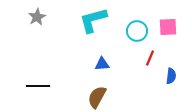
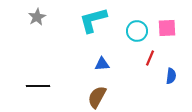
pink square: moved 1 px left, 1 px down
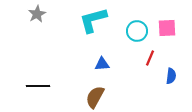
gray star: moved 3 px up
brown semicircle: moved 2 px left
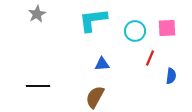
cyan L-shape: rotated 8 degrees clockwise
cyan circle: moved 2 px left
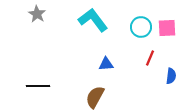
gray star: rotated 12 degrees counterclockwise
cyan L-shape: rotated 60 degrees clockwise
cyan circle: moved 6 px right, 4 px up
blue triangle: moved 4 px right
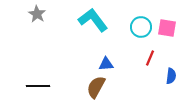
pink square: rotated 12 degrees clockwise
brown semicircle: moved 1 px right, 10 px up
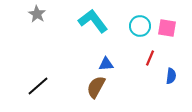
cyan L-shape: moved 1 px down
cyan circle: moved 1 px left, 1 px up
black line: rotated 40 degrees counterclockwise
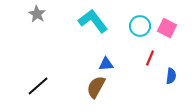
pink square: rotated 18 degrees clockwise
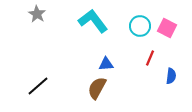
brown semicircle: moved 1 px right, 1 px down
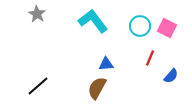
blue semicircle: rotated 35 degrees clockwise
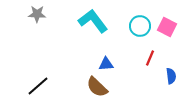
gray star: rotated 30 degrees counterclockwise
pink square: moved 1 px up
blue semicircle: rotated 49 degrees counterclockwise
brown semicircle: moved 1 px up; rotated 75 degrees counterclockwise
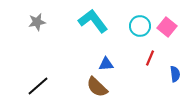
gray star: moved 8 px down; rotated 12 degrees counterclockwise
pink square: rotated 12 degrees clockwise
blue semicircle: moved 4 px right, 2 px up
